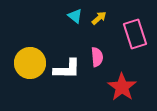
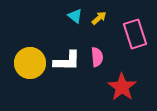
white L-shape: moved 8 px up
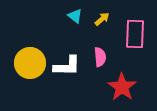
yellow arrow: moved 3 px right, 1 px down
pink rectangle: rotated 20 degrees clockwise
pink semicircle: moved 3 px right
white L-shape: moved 5 px down
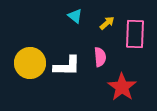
yellow arrow: moved 5 px right, 4 px down
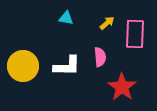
cyan triangle: moved 9 px left, 2 px down; rotated 28 degrees counterclockwise
yellow circle: moved 7 px left, 3 px down
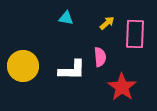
white L-shape: moved 5 px right, 4 px down
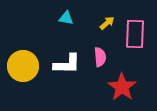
white L-shape: moved 5 px left, 6 px up
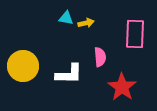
yellow arrow: moved 21 px left; rotated 28 degrees clockwise
white L-shape: moved 2 px right, 10 px down
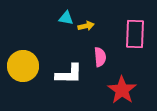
yellow arrow: moved 3 px down
red star: moved 3 px down
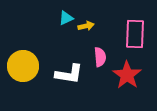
cyan triangle: rotated 35 degrees counterclockwise
white L-shape: rotated 8 degrees clockwise
red star: moved 5 px right, 15 px up
